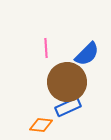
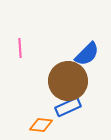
pink line: moved 26 px left
brown circle: moved 1 px right, 1 px up
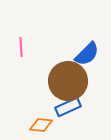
pink line: moved 1 px right, 1 px up
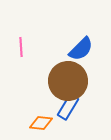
blue semicircle: moved 6 px left, 5 px up
blue rectangle: rotated 35 degrees counterclockwise
orange diamond: moved 2 px up
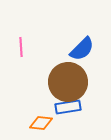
blue semicircle: moved 1 px right
brown circle: moved 1 px down
blue rectangle: rotated 50 degrees clockwise
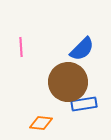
blue rectangle: moved 16 px right, 3 px up
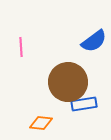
blue semicircle: moved 12 px right, 8 px up; rotated 8 degrees clockwise
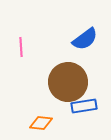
blue semicircle: moved 9 px left, 2 px up
blue rectangle: moved 2 px down
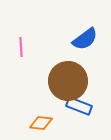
brown circle: moved 1 px up
blue rectangle: moved 5 px left; rotated 30 degrees clockwise
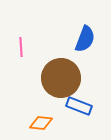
blue semicircle: rotated 32 degrees counterclockwise
brown circle: moved 7 px left, 3 px up
